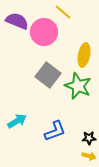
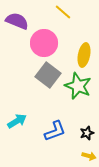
pink circle: moved 11 px down
black star: moved 2 px left, 5 px up; rotated 16 degrees counterclockwise
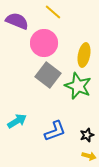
yellow line: moved 10 px left
black star: moved 2 px down
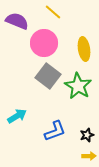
yellow ellipse: moved 6 px up; rotated 20 degrees counterclockwise
gray square: moved 1 px down
green star: rotated 8 degrees clockwise
cyan arrow: moved 5 px up
yellow arrow: rotated 16 degrees counterclockwise
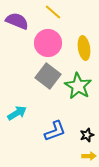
pink circle: moved 4 px right
yellow ellipse: moved 1 px up
cyan arrow: moved 3 px up
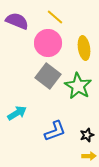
yellow line: moved 2 px right, 5 px down
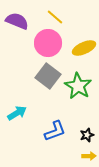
yellow ellipse: rotated 75 degrees clockwise
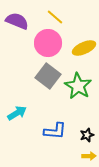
blue L-shape: rotated 25 degrees clockwise
